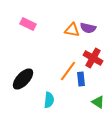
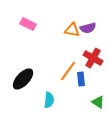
purple semicircle: rotated 28 degrees counterclockwise
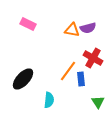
green triangle: rotated 24 degrees clockwise
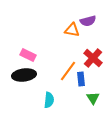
pink rectangle: moved 31 px down
purple semicircle: moved 7 px up
red cross: rotated 12 degrees clockwise
black ellipse: moved 1 px right, 4 px up; rotated 40 degrees clockwise
green triangle: moved 5 px left, 4 px up
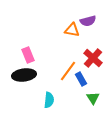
pink rectangle: rotated 42 degrees clockwise
blue rectangle: rotated 24 degrees counterclockwise
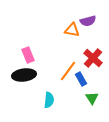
green triangle: moved 1 px left
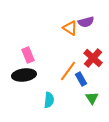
purple semicircle: moved 2 px left, 1 px down
orange triangle: moved 2 px left, 2 px up; rotated 21 degrees clockwise
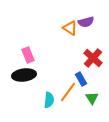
orange line: moved 21 px down
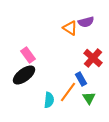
pink rectangle: rotated 14 degrees counterclockwise
black ellipse: rotated 30 degrees counterclockwise
green triangle: moved 3 px left
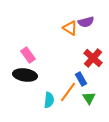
black ellipse: moved 1 px right; rotated 45 degrees clockwise
